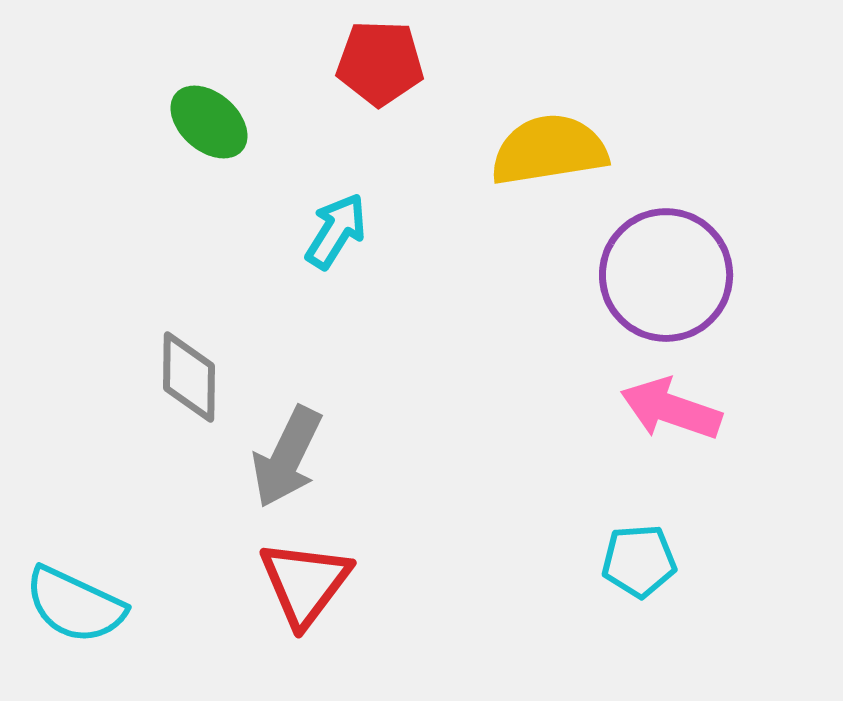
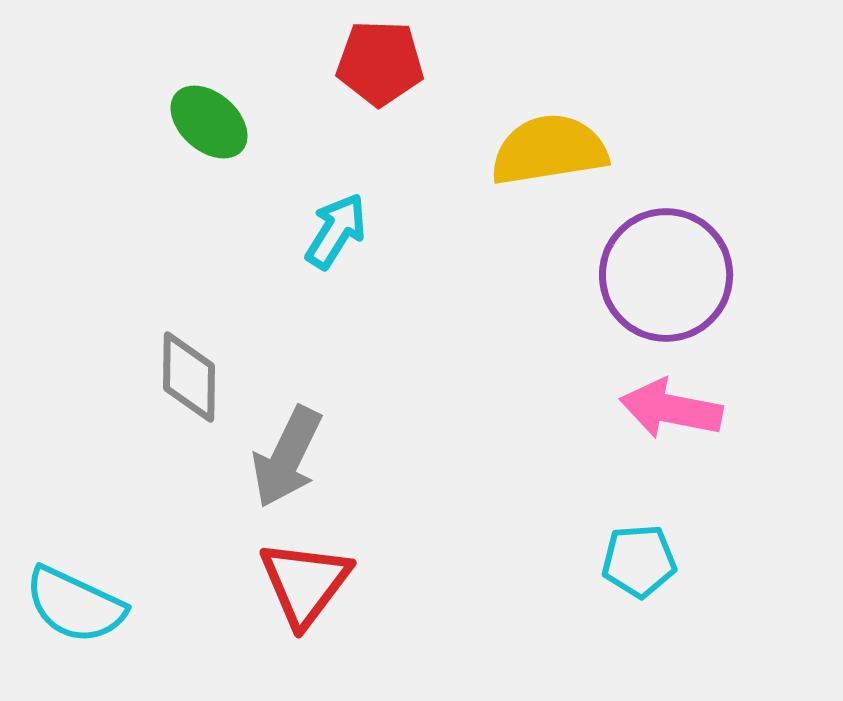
pink arrow: rotated 8 degrees counterclockwise
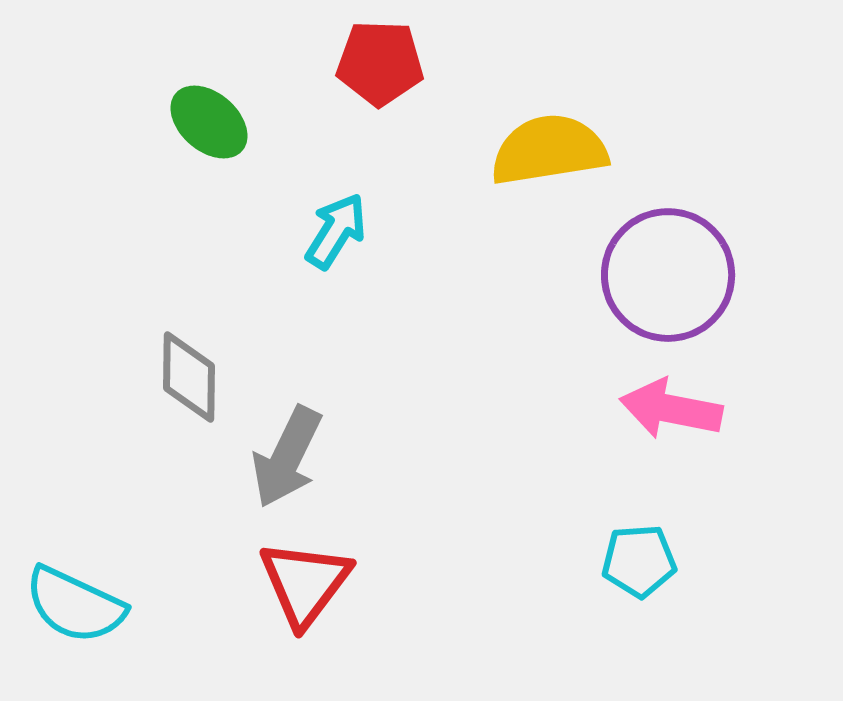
purple circle: moved 2 px right
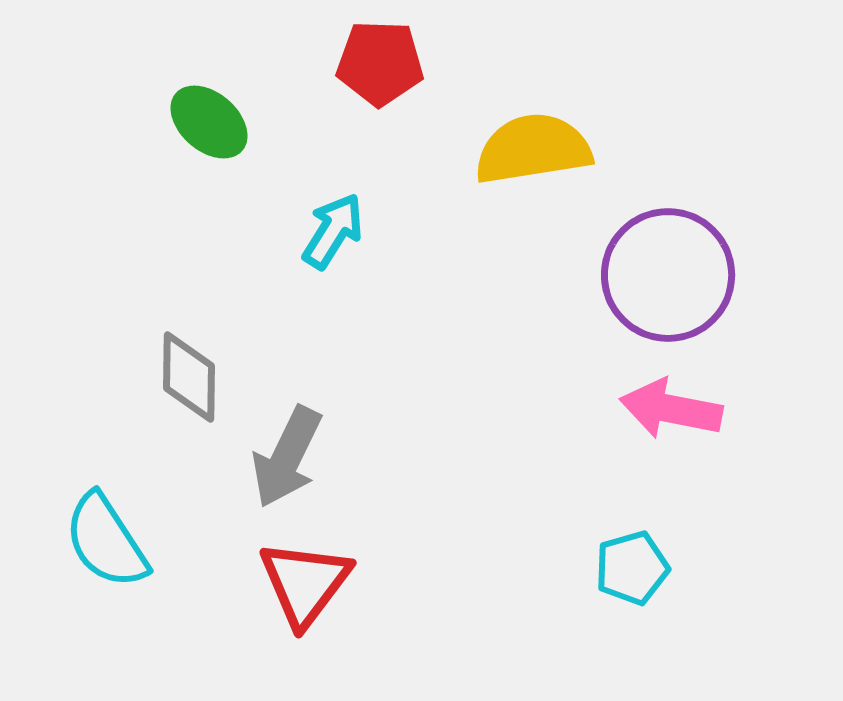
yellow semicircle: moved 16 px left, 1 px up
cyan arrow: moved 3 px left
cyan pentagon: moved 7 px left, 7 px down; rotated 12 degrees counterclockwise
cyan semicircle: moved 31 px right, 64 px up; rotated 32 degrees clockwise
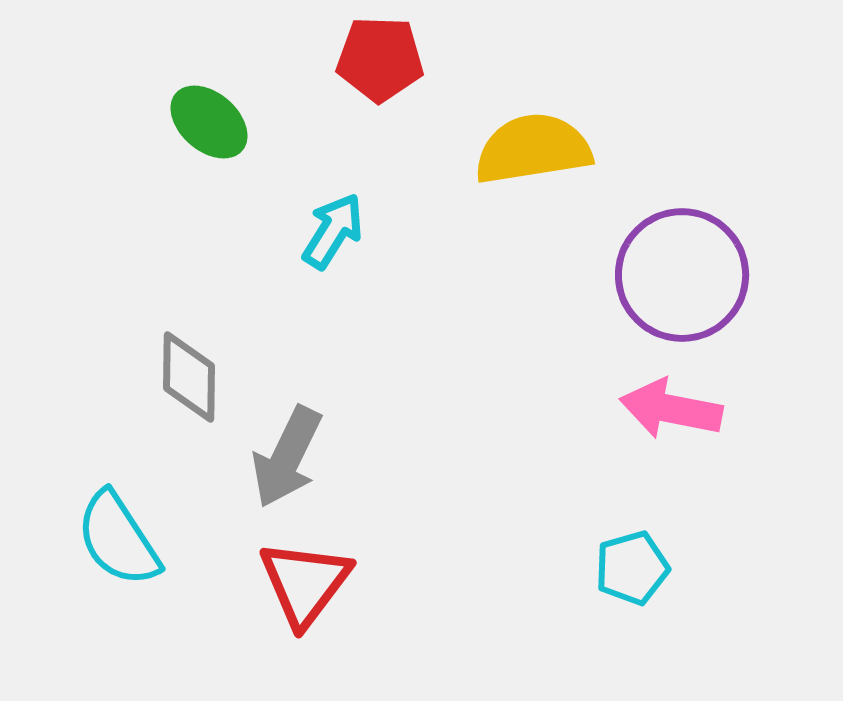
red pentagon: moved 4 px up
purple circle: moved 14 px right
cyan semicircle: moved 12 px right, 2 px up
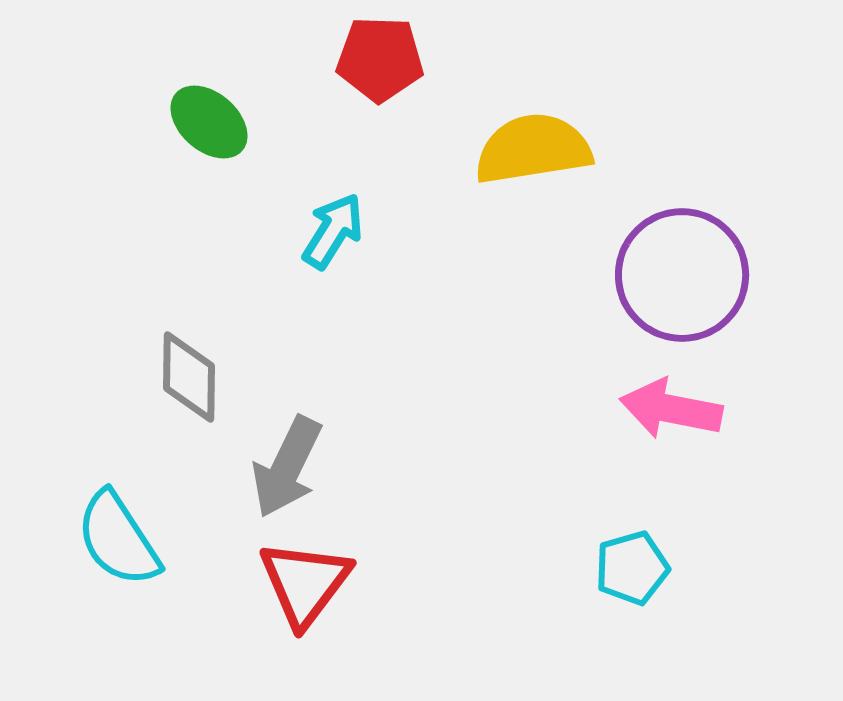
gray arrow: moved 10 px down
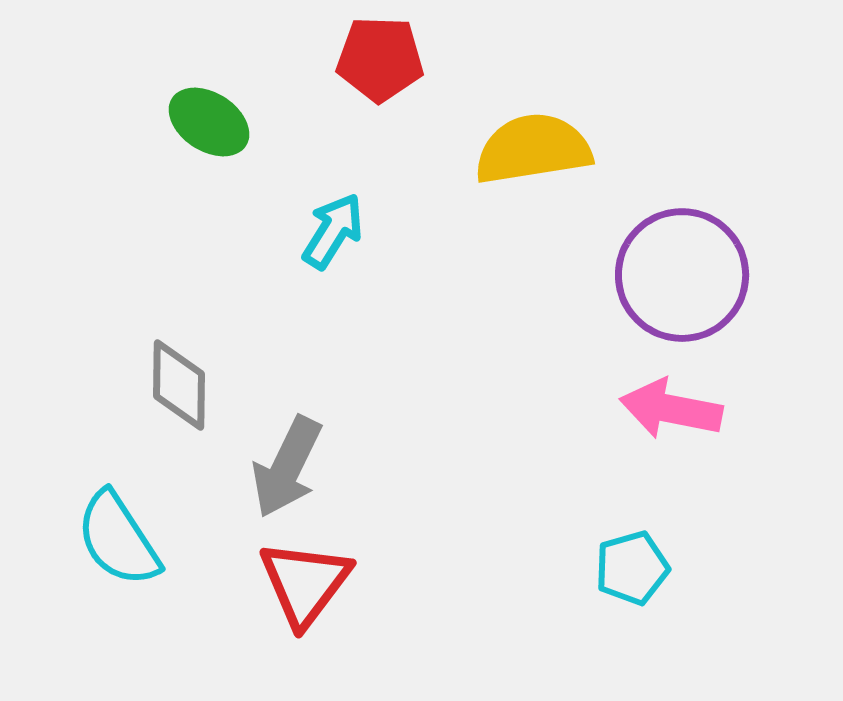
green ellipse: rotated 8 degrees counterclockwise
gray diamond: moved 10 px left, 8 px down
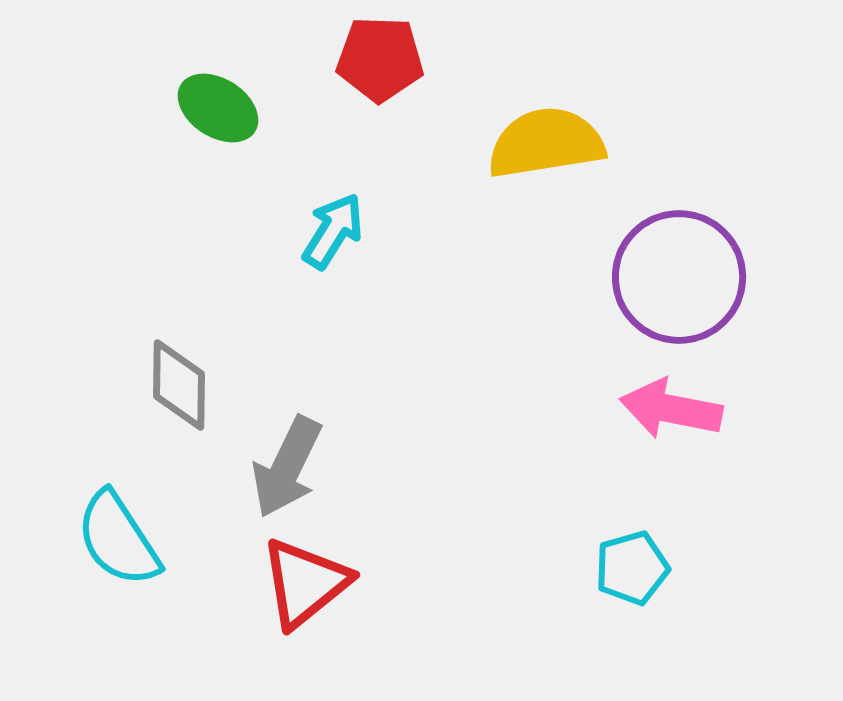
green ellipse: moved 9 px right, 14 px up
yellow semicircle: moved 13 px right, 6 px up
purple circle: moved 3 px left, 2 px down
red triangle: rotated 14 degrees clockwise
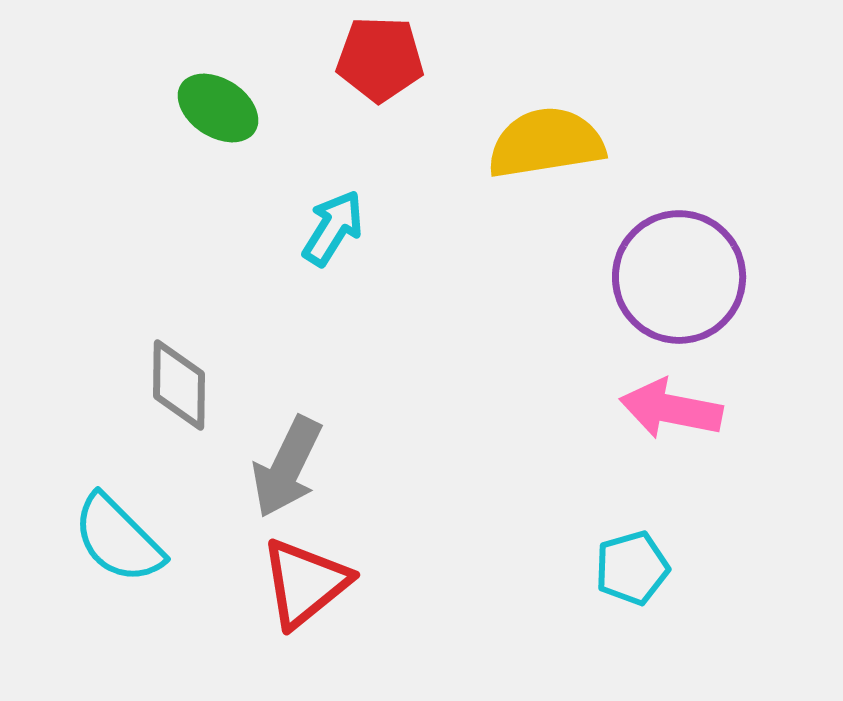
cyan arrow: moved 3 px up
cyan semicircle: rotated 12 degrees counterclockwise
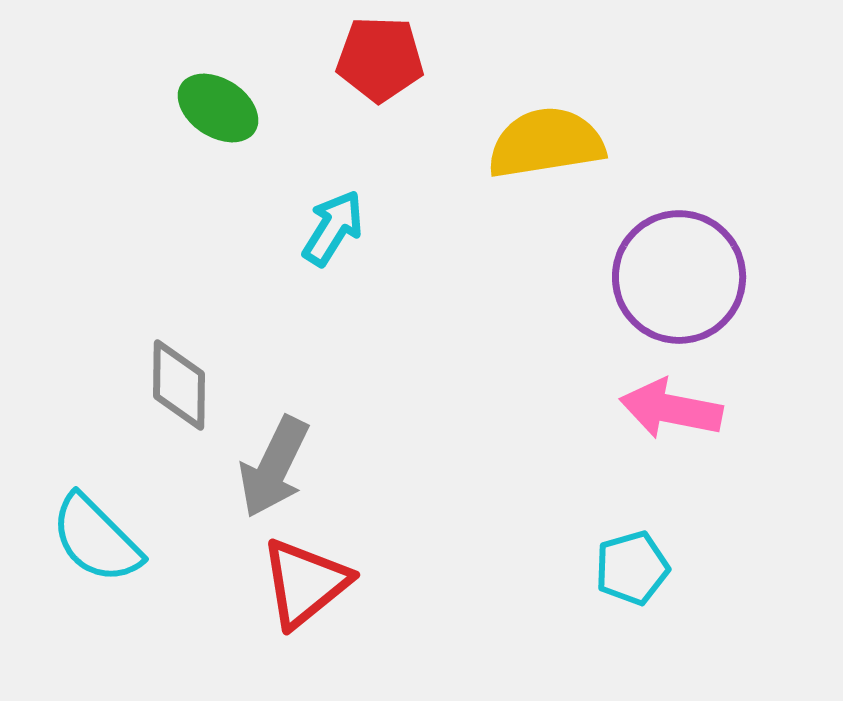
gray arrow: moved 13 px left
cyan semicircle: moved 22 px left
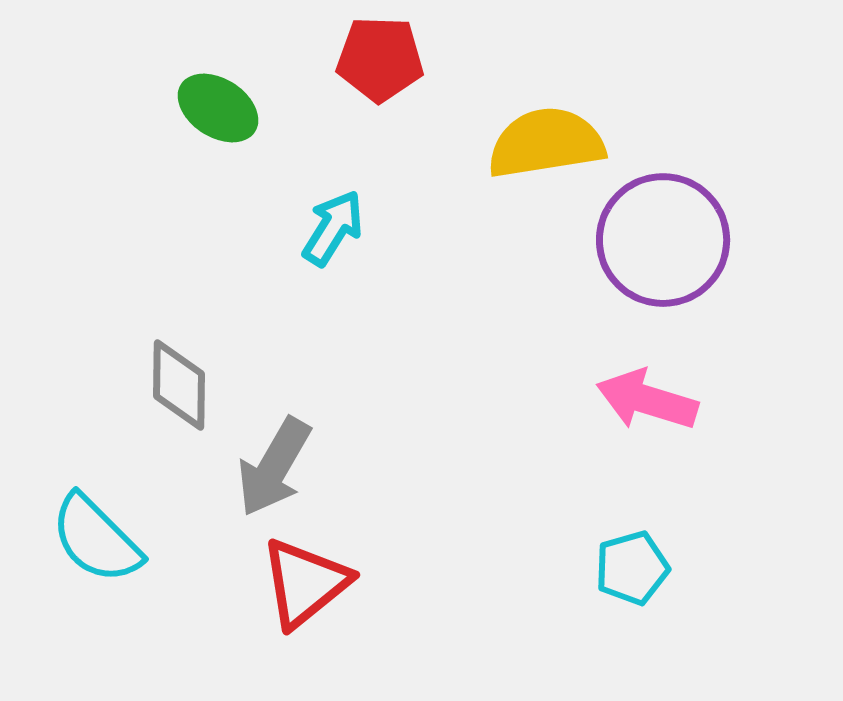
purple circle: moved 16 px left, 37 px up
pink arrow: moved 24 px left, 9 px up; rotated 6 degrees clockwise
gray arrow: rotated 4 degrees clockwise
